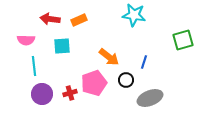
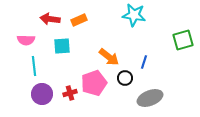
black circle: moved 1 px left, 2 px up
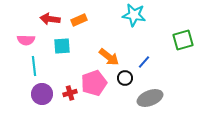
blue line: rotated 24 degrees clockwise
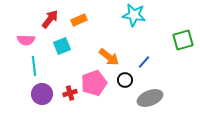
red arrow: rotated 120 degrees clockwise
cyan square: rotated 18 degrees counterclockwise
black circle: moved 2 px down
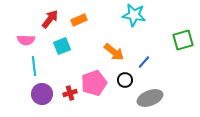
orange arrow: moved 5 px right, 5 px up
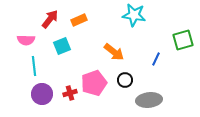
blue line: moved 12 px right, 3 px up; rotated 16 degrees counterclockwise
gray ellipse: moved 1 px left, 2 px down; rotated 15 degrees clockwise
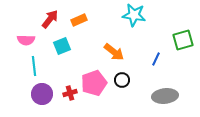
black circle: moved 3 px left
gray ellipse: moved 16 px right, 4 px up
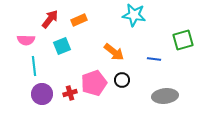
blue line: moved 2 px left; rotated 72 degrees clockwise
